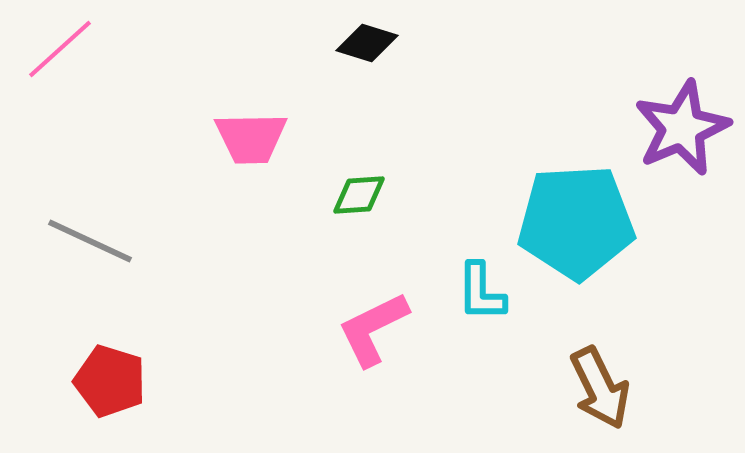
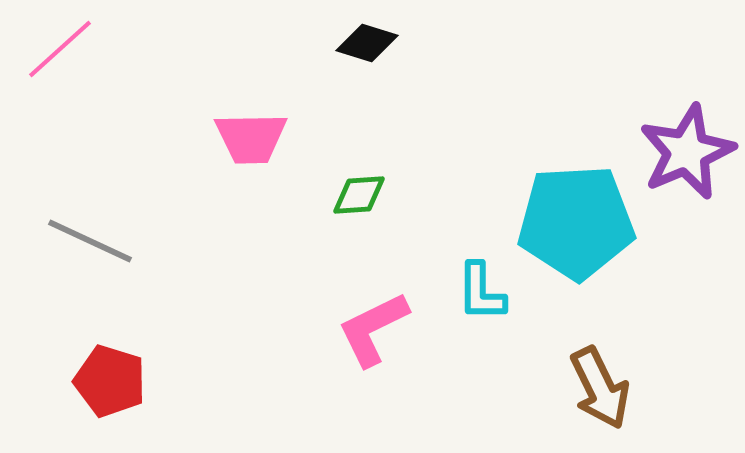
purple star: moved 5 px right, 24 px down
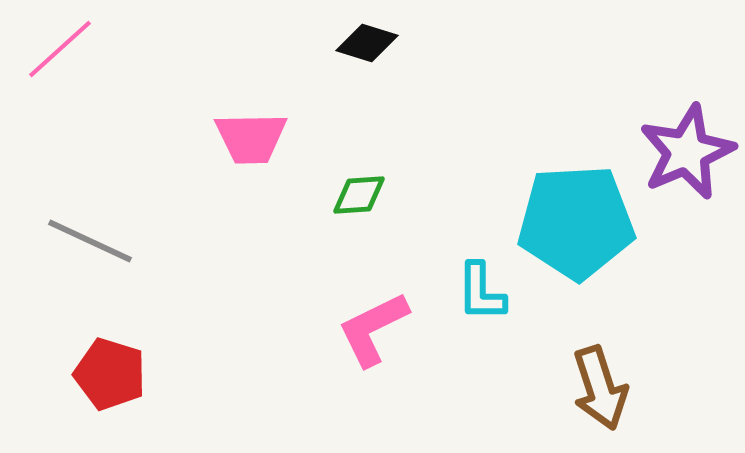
red pentagon: moved 7 px up
brown arrow: rotated 8 degrees clockwise
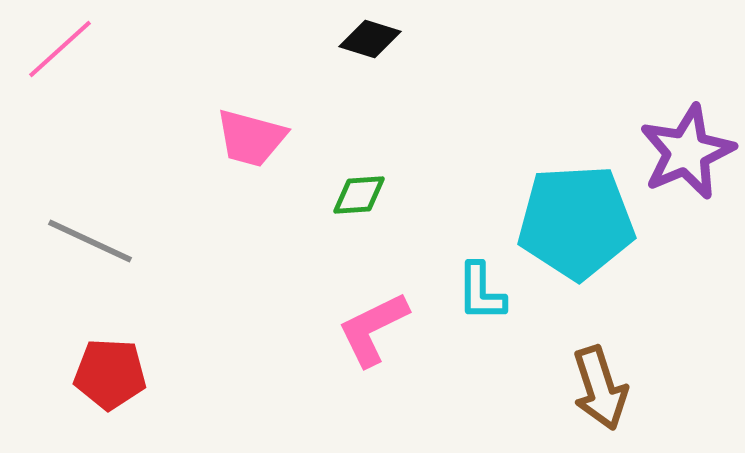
black diamond: moved 3 px right, 4 px up
pink trapezoid: rotated 16 degrees clockwise
red pentagon: rotated 14 degrees counterclockwise
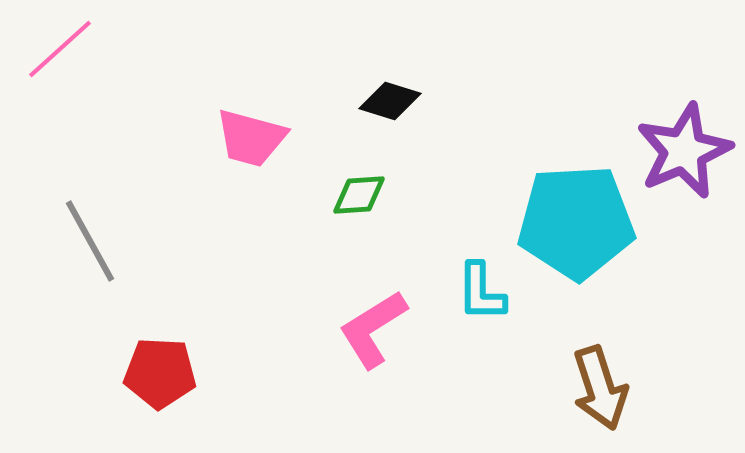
black diamond: moved 20 px right, 62 px down
purple star: moved 3 px left, 1 px up
gray line: rotated 36 degrees clockwise
pink L-shape: rotated 6 degrees counterclockwise
red pentagon: moved 50 px right, 1 px up
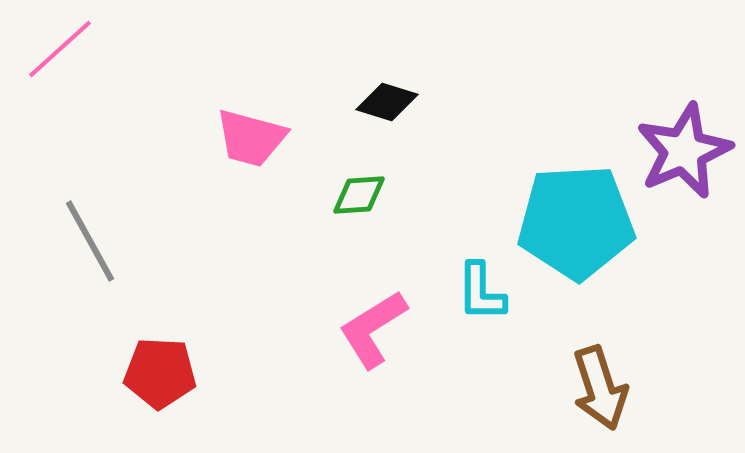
black diamond: moved 3 px left, 1 px down
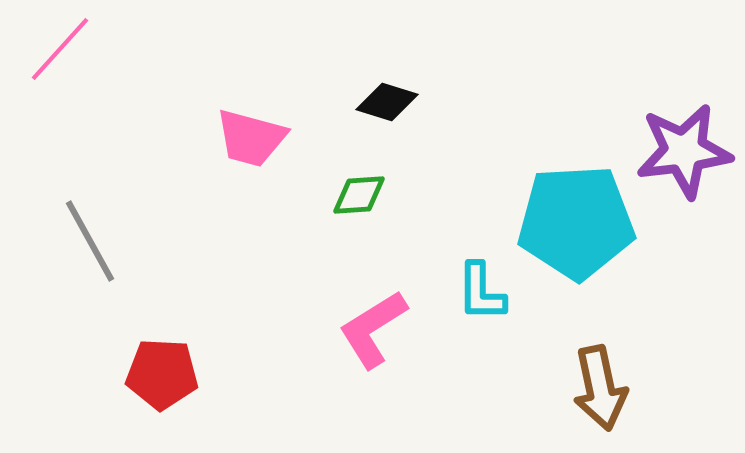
pink line: rotated 6 degrees counterclockwise
purple star: rotated 16 degrees clockwise
red pentagon: moved 2 px right, 1 px down
brown arrow: rotated 6 degrees clockwise
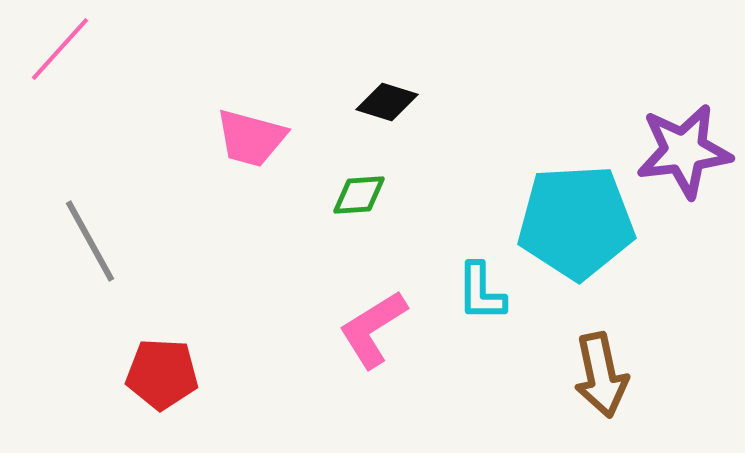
brown arrow: moved 1 px right, 13 px up
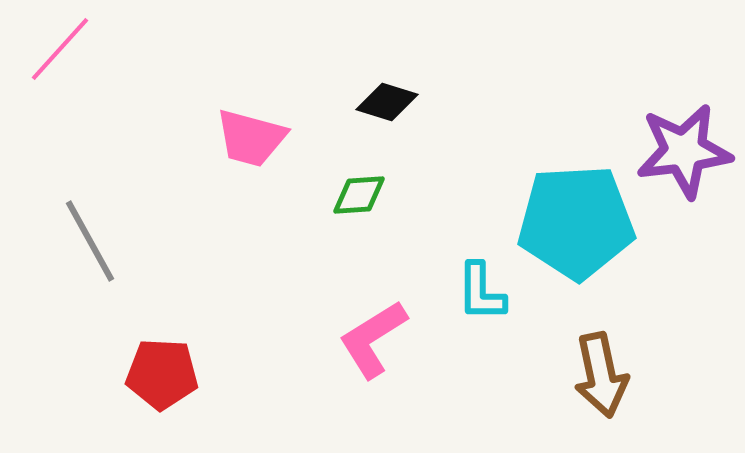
pink L-shape: moved 10 px down
